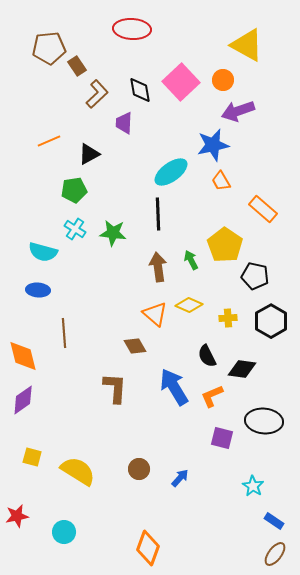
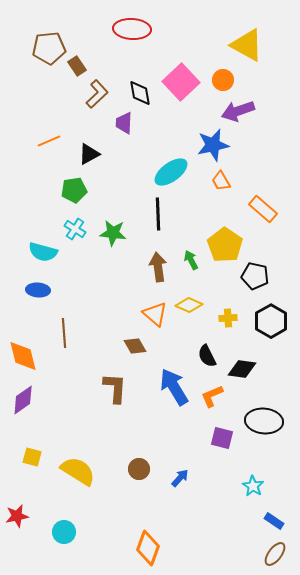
black diamond at (140, 90): moved 3 px down
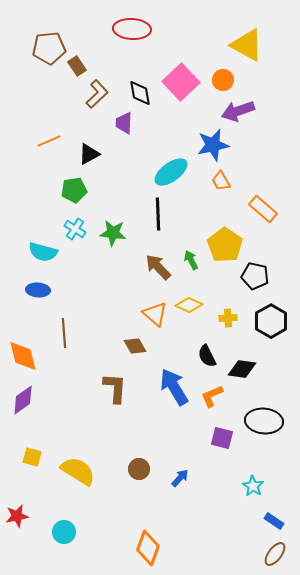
brown arrow at (158, 267): rotated 36 degrees counterclockwise
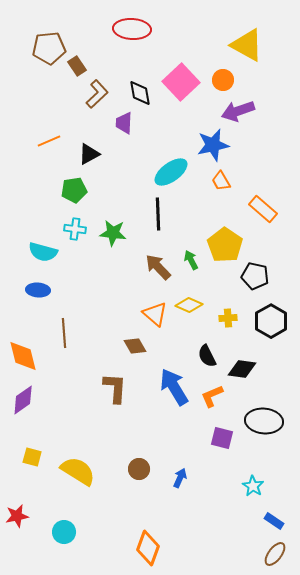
cyan cross at (75, 229): rotated 25 degrees counterclockwise
blue arrow at (180, 478): rotated 18 degrees counterclockwise
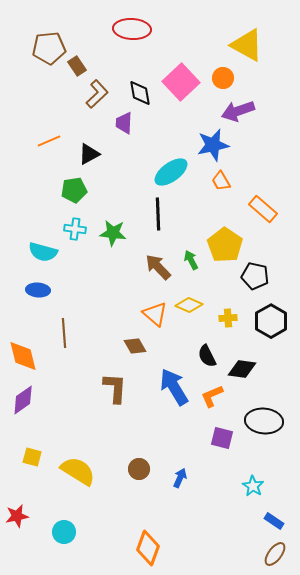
orange circle at (223, 80): moved 2 px up
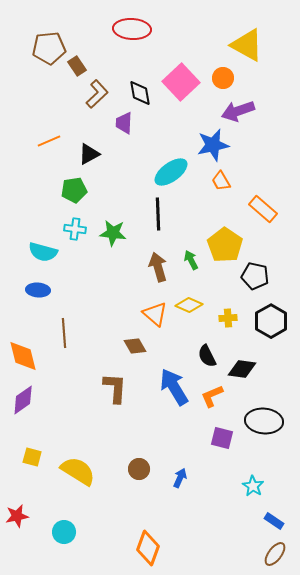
brown arrow at (158, 267): rotated 28 degrees clockwise
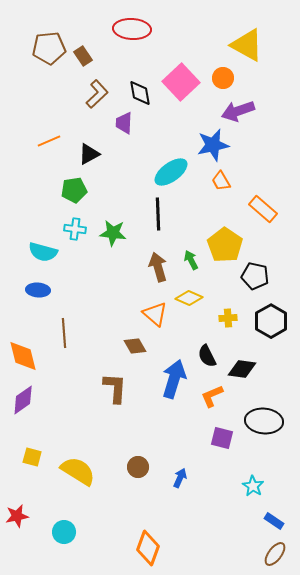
brown rectangle at (77, 66): moved 6 px right, 10 px up
yellow diamond at (189, 305): moved 7 px up
blue arrow at (174, 387): moved 8 px up; rotated 48 degrees clockwise
brown circle at (139, 469): moved 1 px left, 2 px up
